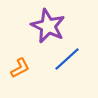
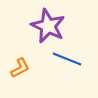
blue line: rotated 64 degrees clockwise
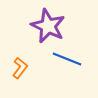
orange L-shape: rotated 25 degrees counterclockwise
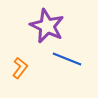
purple star: moved 1 px left
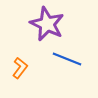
purple star: moved 2 px up
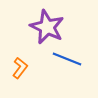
purple star: moved 3 px down
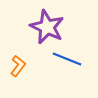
orange L-shape: moved 2 px left, 2 px up
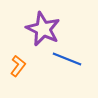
purple star: moved 4 px left, 2 px down
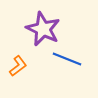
orange L-shape: rotated 15 degrees clockwise
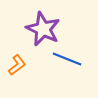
orange L-shape: moved 1 px left, 1 px up
